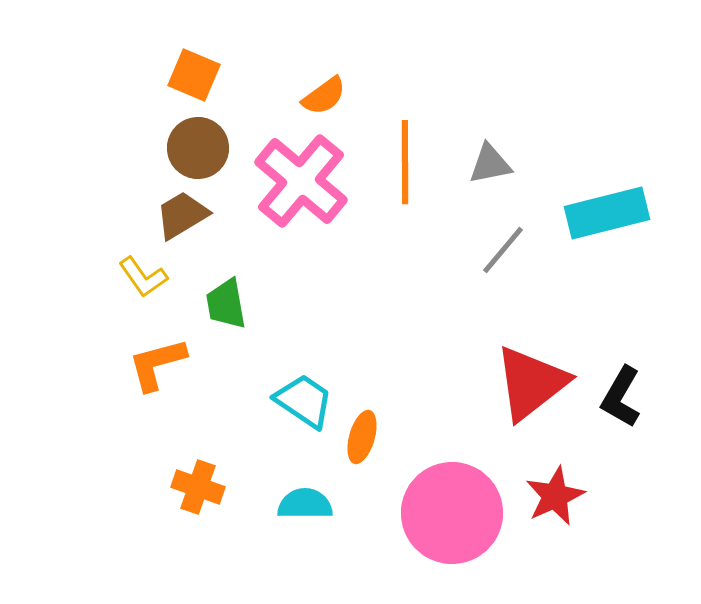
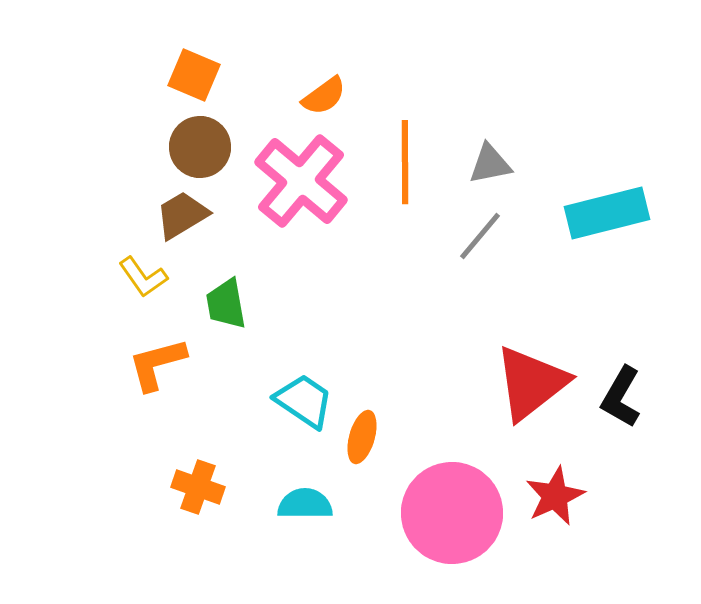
brown circle: moved 2 px right, 1 px up
gray line: moved 23 px left, 14 px up
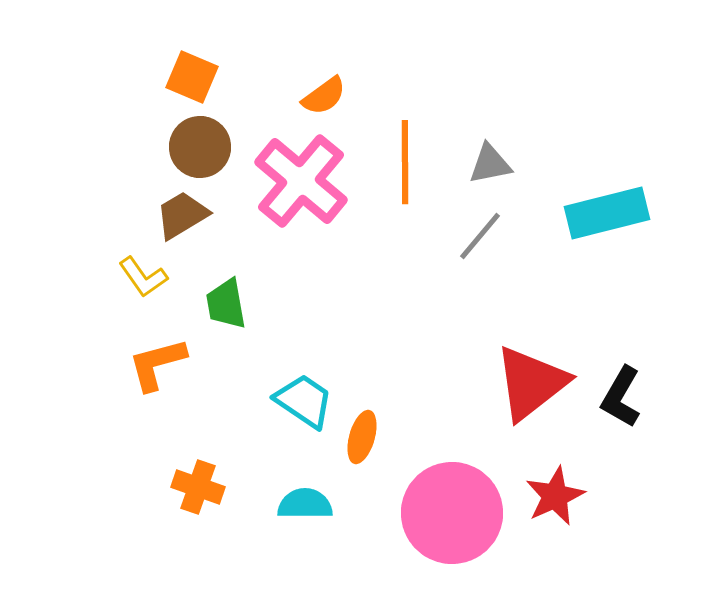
orange square: moved 2 px left, 2 px down
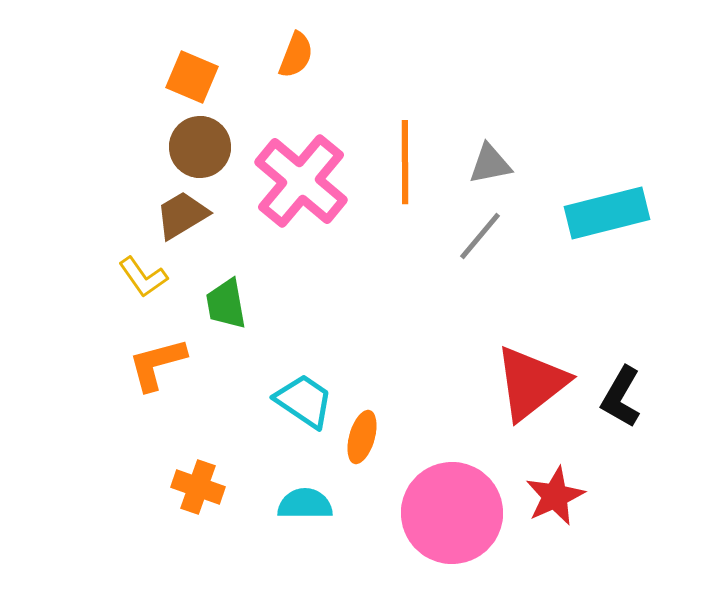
orange semicircle: moved 28 px left, 41 px up; rotated 33 degrees counterclockwise
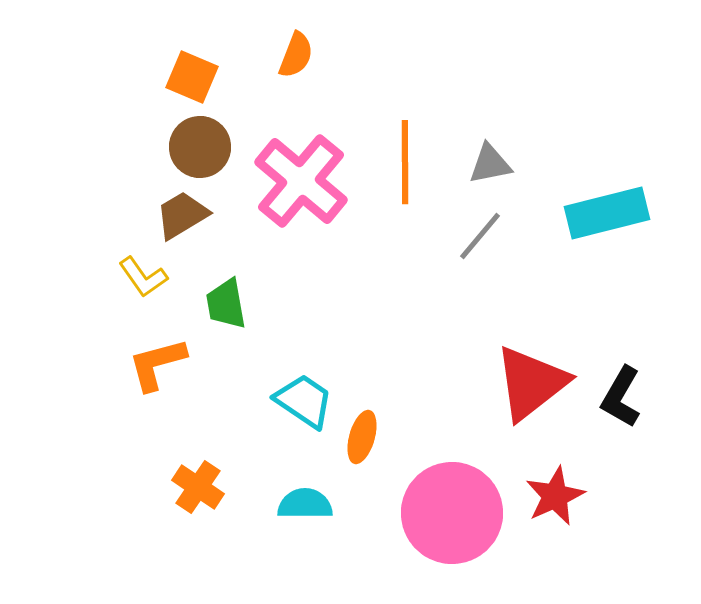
orange cross: rotated 15 degrees clockwise
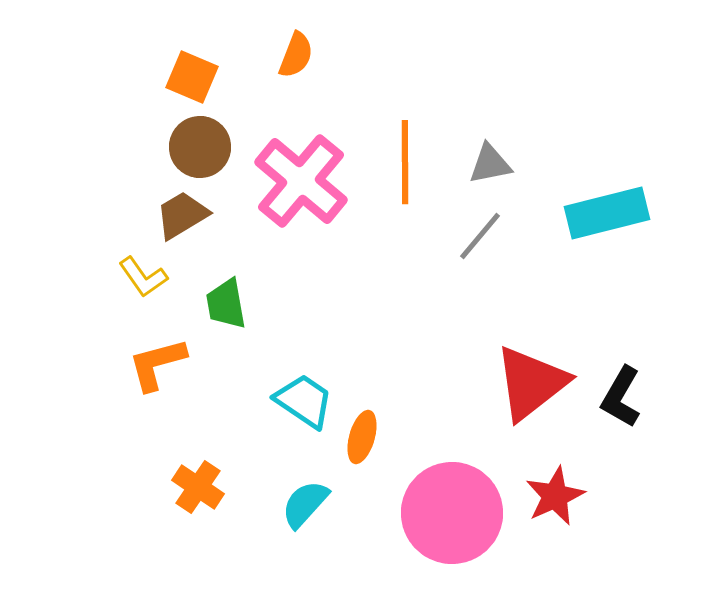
cyan semicircle: rotated 48 degrees counterclockwise
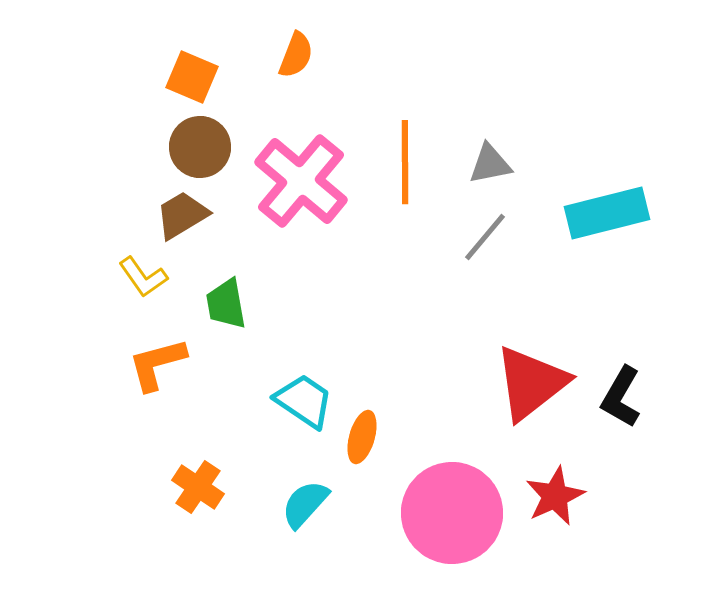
gray line: moved 5 px right, 1 px down
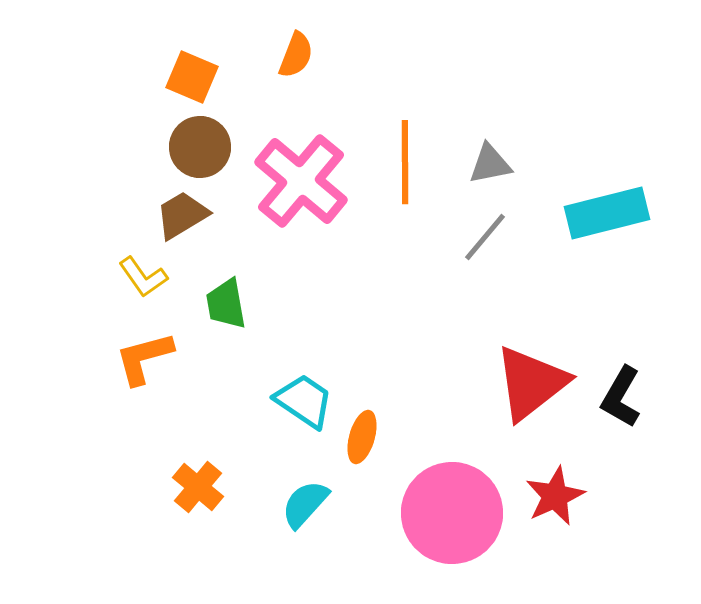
orange L-shape: moved 13 px left, 6 px up
orange cross: rotated 6 degrees clockwise
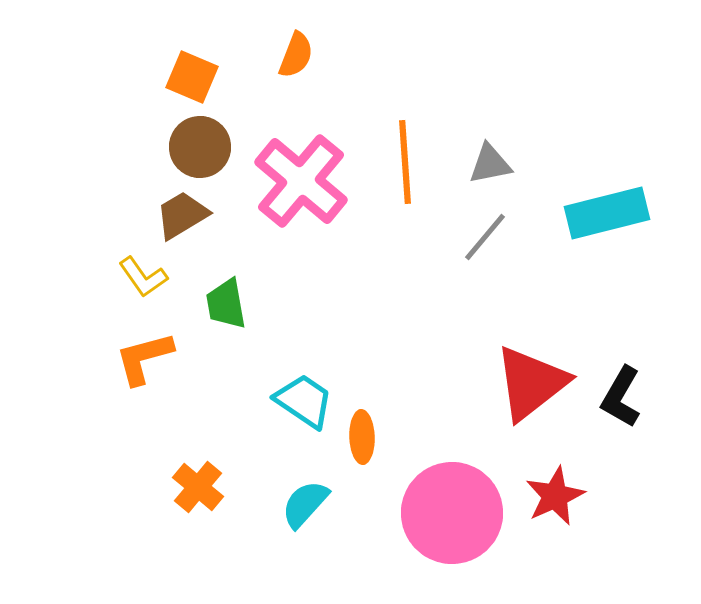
orange line: rotated 4 degrees counterclockwise
orange ellipse: rotated 18 degrees counterclockwise
